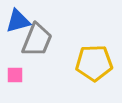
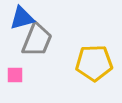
blue triangle: moved 4 px right, 3 px up
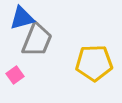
pink square: rotated 36 degrees counterclockwise
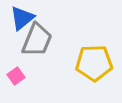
blue triangle: rotated 24 degrees counterclockwise
pink square: moved 1 px right, 1 px down
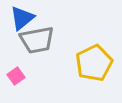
gray trapezoid: rotated 57 degrees clockwise
yellow pentagon: rotated 24 degrees counterclockwise
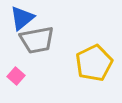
pink square: rotated 12 degrees counterclockwise
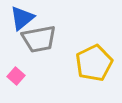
gray trapezoid: moved 2 px right, 1 px up
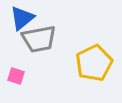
pink square: rotated 24 degrees counterclockwise
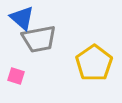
blue triangle: rotated 40 degrees counterclockwise
yellow pentagon: rotated 9 degrees counterclockwise
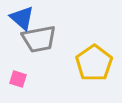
pink square: moved 2 px right, 3 px down
